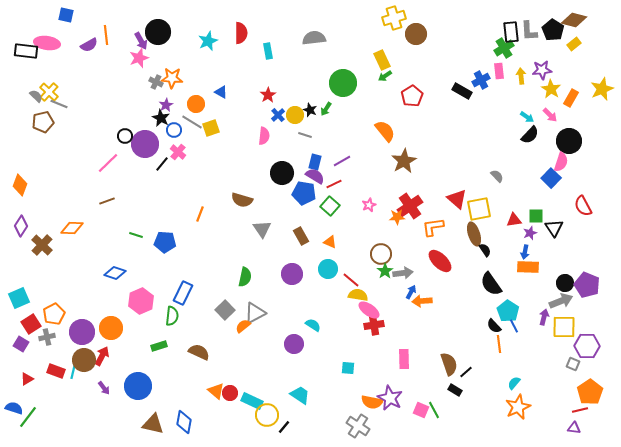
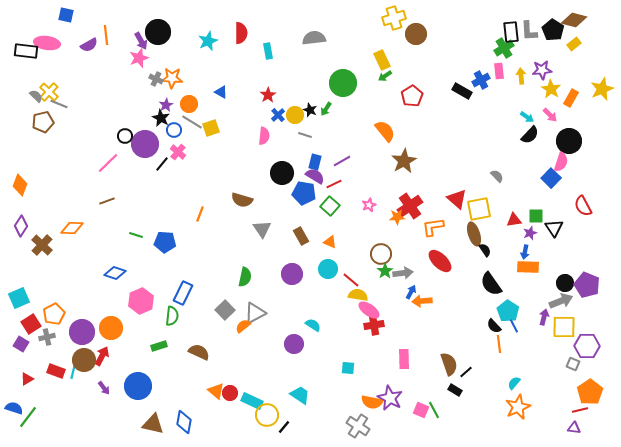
gray cross at (156, 82): moved 3 px up
orange circle at (196, 104): moved 7 px left
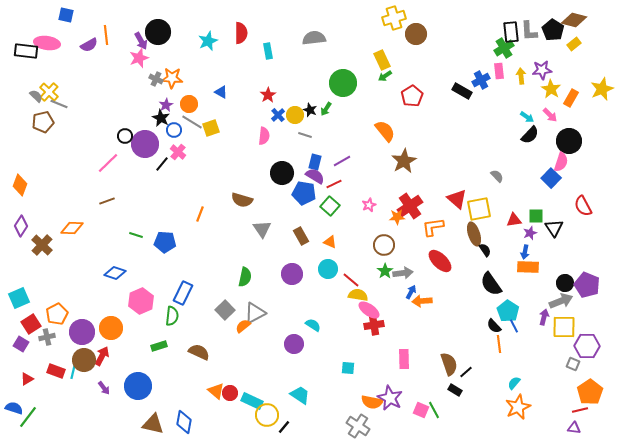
brown circle at (381, 254): moved 3 px right, 9 px up
orange pentagon at (54, 314): moved 3 px right
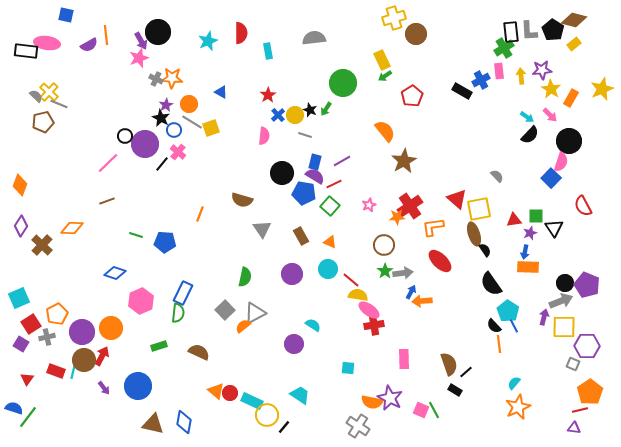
green semicircle at (172, 316): moved 6 px right, 3 px up
red triangle at (27, 379): rotated 24 degrees counterclockwise
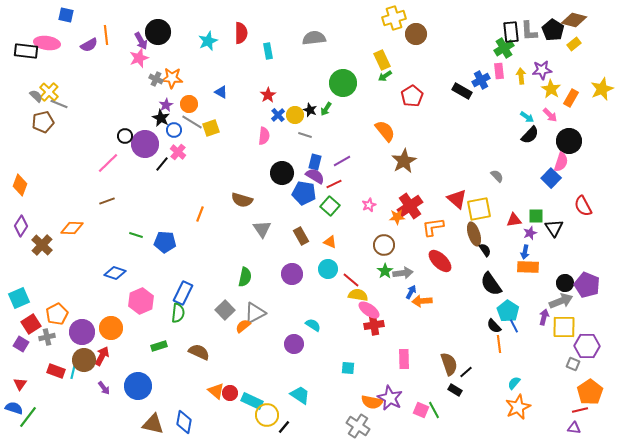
red triangle at (27, 379): moved 7 px left, 5 px down
